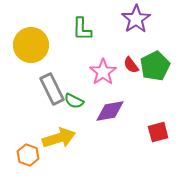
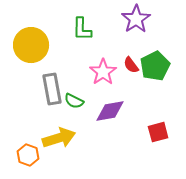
gray rectangle: rotated 16 degrees clockwise
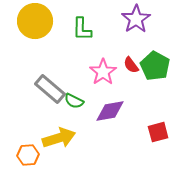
yellow circle: moved 4 px right, 24 px up
green pentagon: rotated 16 degrees counterclockwise
gray rectangle: moved 2 px left; rotated 40 degrees counterclockwise
orange hexagon: rotated 25 degrees counterclockwise
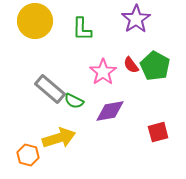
orange hexagon: rotated 20 degrees clockwise
